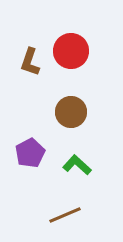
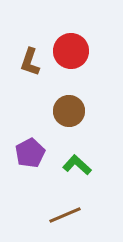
brown circle: moved 2 px left, 1 px up
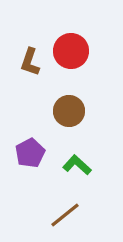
brown line: rotated 16 degrees counterclockwise
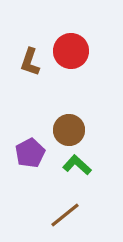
brown circle: moved 19 px down
